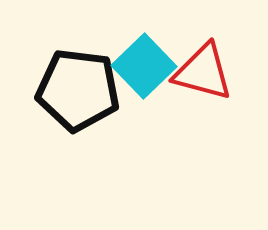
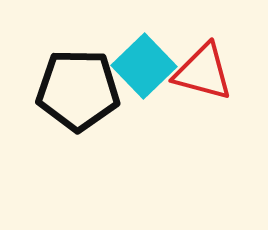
black pentagon: rotated 6 degrees counterclockwise
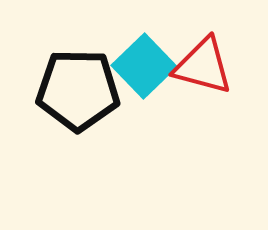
red triangle: moved 6 px up
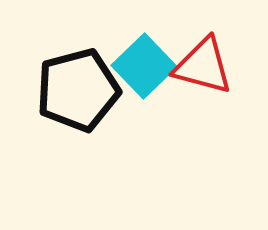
black pentagon: rotated 16 degrees counterclockwise
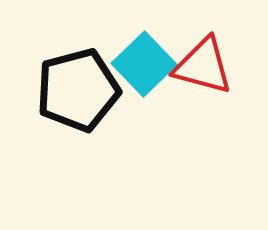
cyan square: moved 2 px up
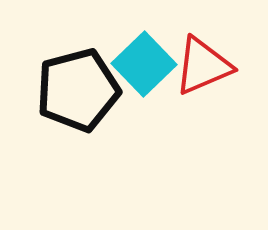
red triangle: rotated 38 degrees counterclockwise
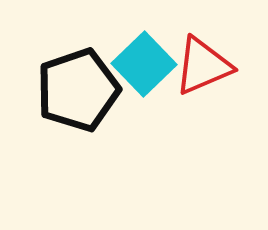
black pentagon: rotated 4 degrees counterclockwise
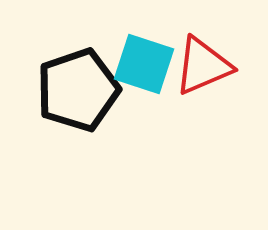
cyan square: rotated 28 degrees counterclockwise
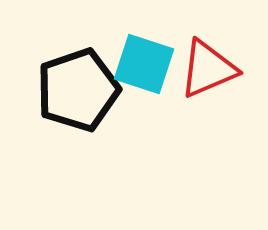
red triangle: moved 5 px right, 3 px down
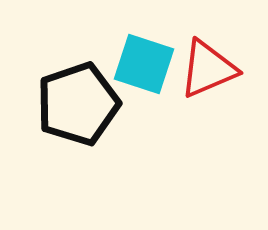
black pentagon: moved 14 px down
